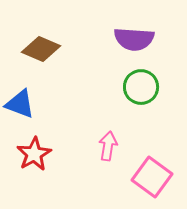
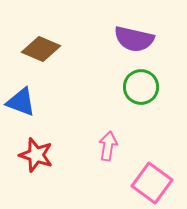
purple semicircle: rotated 9 degrees clockwise
blue triangle: moved 1 px right, 2 px up
red star: moved 2 px right, 1 px down; rotated 24 degrees counterclockwise
pink square: moved 6 px down
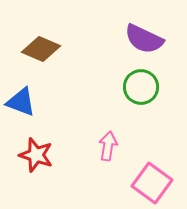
purple semicircle: moved 10 px right; rotated 12 degrees clockwise
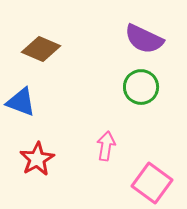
pink arrow: moved 2 px left
red star: moved 1 px right, 4 px down; rotated 24 degrees clockwise
